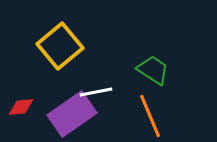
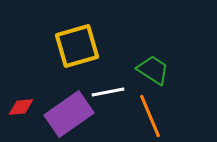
yellow square: moved 17 px right; rotated 24 degrees clockwise
white line: moved 12 px right
purple rectangle: moved 3 px left
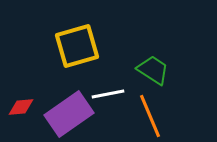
white line: moved 2 px down
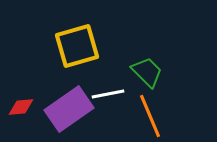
green trapezoid: moved 6 px left, 2 px down; rotated 12 degrees clockwise
purple rectangle: moved 5 px up
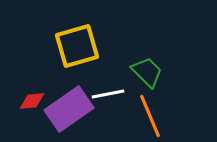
red diamond: moved 11 px right, 6 px up
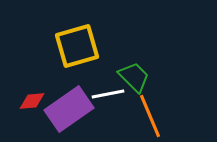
green trapezoid: moved 13 px left, 5 px down
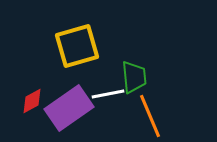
green trapezoid: rotated 40 degrees clockwise
red diamond: rotated 24 degrees counterclockwise
purple rectangle: moved 1 px up
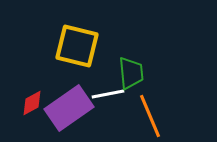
yellow square: rotated 30 degrees clockwise
green trapezoid: moved 3 px left, 4 px up
red diamond: moved 2 px down
